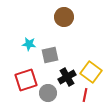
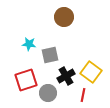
black cross: moved 1 px left, 1 px up
red line: moved 2 px left
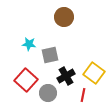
yellow square: moved 3 px right, 1 px down
red square: rotated 30 degrees counterclockwise
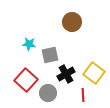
brown circle: moved 8 px right, 5 px down
black cross: moved 2 px up
red line: rotated 16 degrees counterclockwise
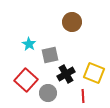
cyan star: rotated 24 degrees clockwise
yellow square: rotated 15 degrees counterclockwise
red line: moved 1 px down
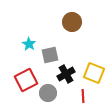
red square: rotated 20 degrees clockwise
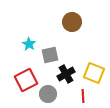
gray circle: moved 1 px down
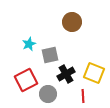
cyan star: rotated 16 degrees clockwise
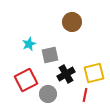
yellow square: rotated 35 degrees counterclockwise
red line: moved 2 px right, 1 px up; rotated 16 degrees clockwise
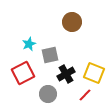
yellow square: rotated 35 degrees clockwise
red square: moved 3 px left, 7 px up
red line: rotated 32 degrees clockwise
